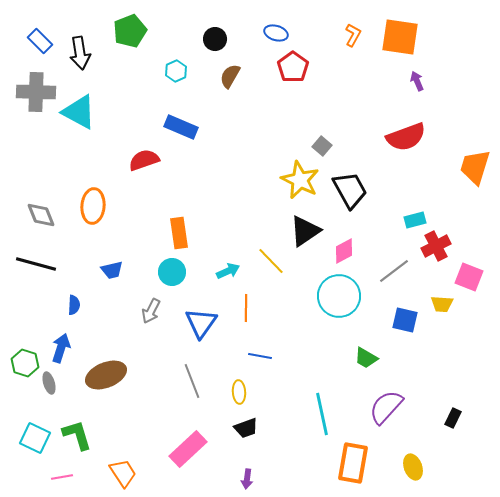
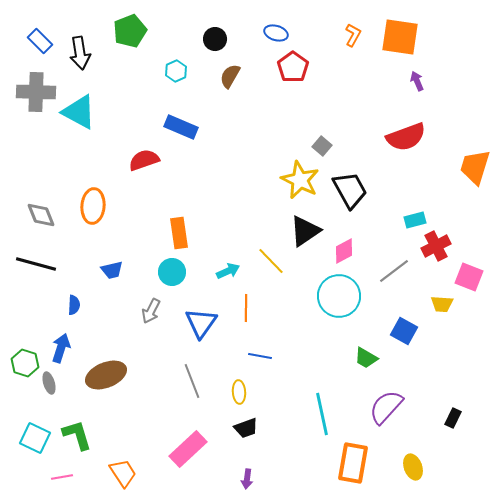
blue square at (405, 320): moved 1 px left, 11 px down; rotated 16 degrees clockwise
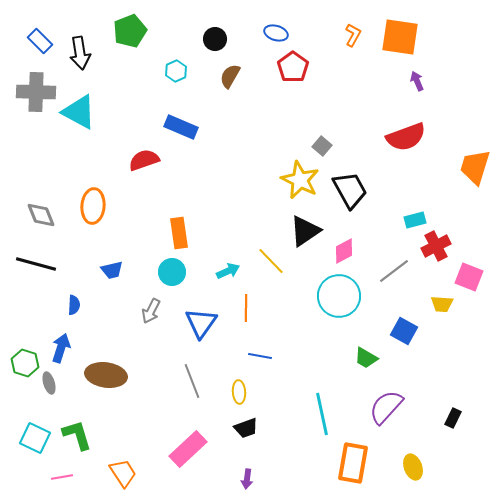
brown ellipse at (106, 375): rotated 30 degrees clockwise
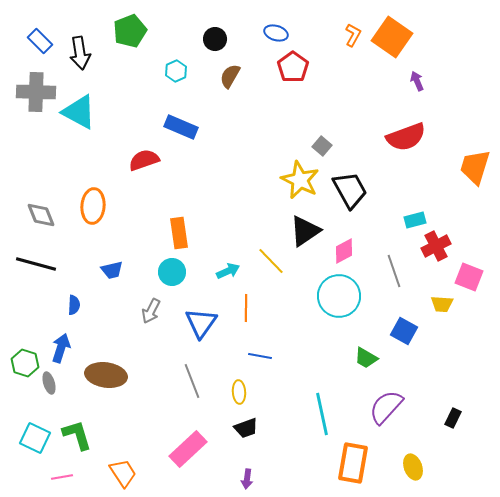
orange square at (400, 37): moved 8 px left; rotated 27 degrees clockwise
gray line at (394, 271): rotated 72 degrees counterclockwise
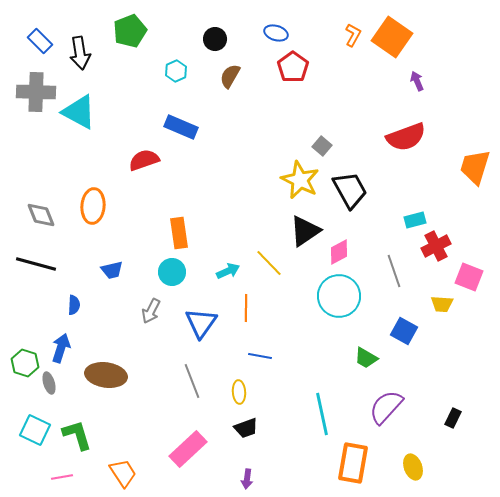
pink diamond at (344, 251): moved 5 px left, 1 px down
yellow line at (271, 261): moved 2 px left, 2 px down
cyan square at (35, 438): moved 8 px up
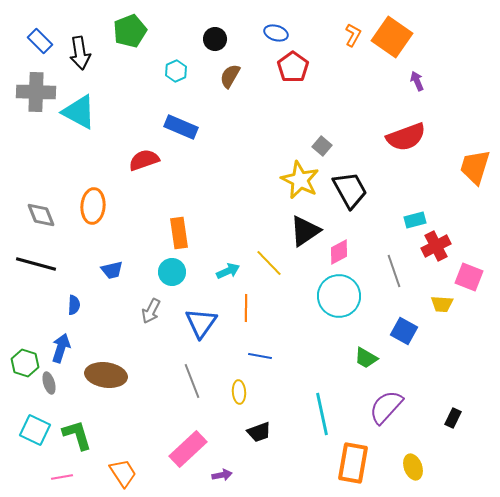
black trapezoid at (246, 428): moved 13 px right, 4 px down
purple arrow at (247, 479): moved 25 px left, 4 px up; rotated 108 degrees counterclockwise
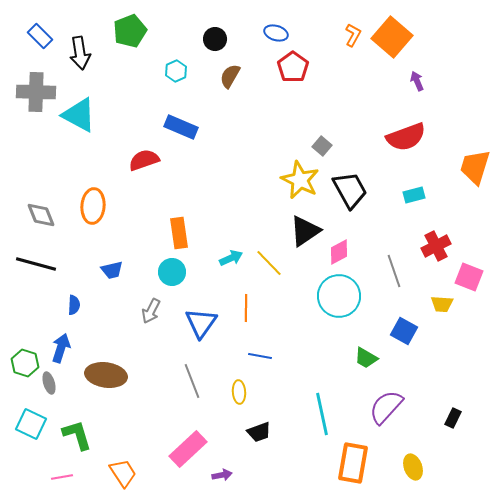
orange square at (392, 37): rotated 6 degrees clockwise
blue rectangle at (40, 41): moved 5 px up
cyan triangle at (79, 112): moved 3 px down
cyan rectangle at (415, 220): moved 1 px left, 25 px up
cyan arrow at (228, 271): moved 3 px right, 13 px up
cyan square at (35, 430): moved 4 px left, 6 px up
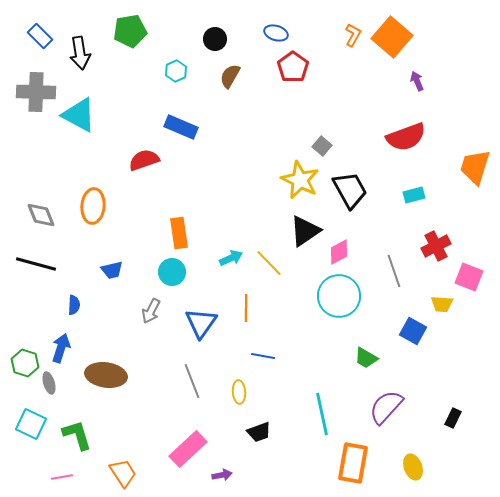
green pentagon at (130, 31): rotated 12 degrees clockwise
blue square at (404, 331): moved 9 px right
blue line at (260, 356): moved 3 px right
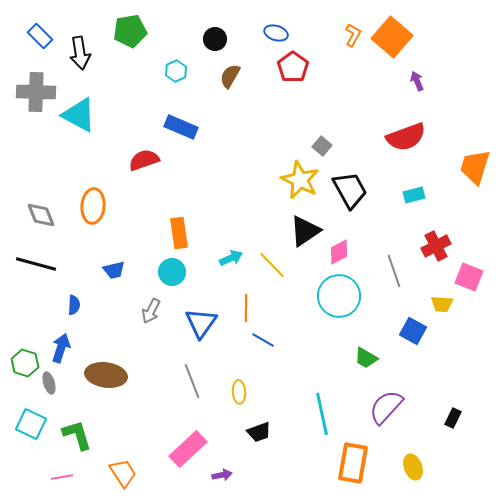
yellow line at (269, 263): moved 3 px right, 2 px down
blue trapezoid at (112, 270): moved 2 px right
blue line at (263, 356): moved 16 px up; rotated 20 degrees clockwise
